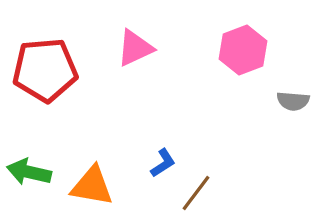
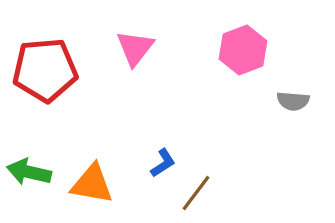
pink triangle: rotated 27 degrees counterclockwise
orange triangle: moved 2 px up
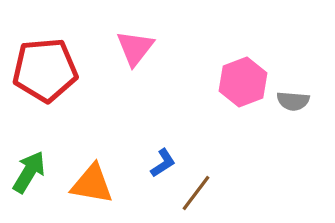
pink hexagon: moved 32 px down
green arrow: rotated 108 degrees clockwise
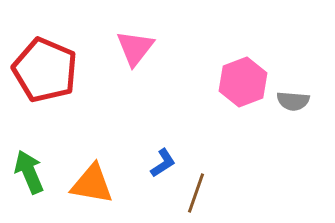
red pentagon: rotated 28 degrees clockwise
green arrow: rotated 54 degrees counterclockwise
brown line: rotated 18 degrees counterclockwise
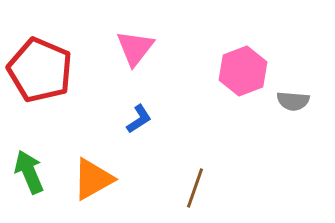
red pentagon: moved 5 px left
pink hexagon: moved 11 px up
blue L-shape: moved 24 px left, 44 px up
orange triangle: moved 1 px right, 5 px up; rotated 39 degrees counterclockwise
brown line: moved 1 px left, 5 px up
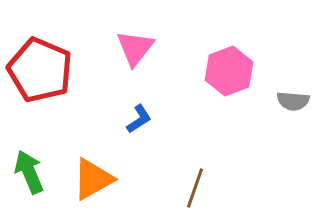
pink hexagon: moved 14 px left
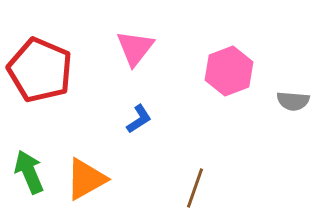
orange triangle: moved 7 px left
